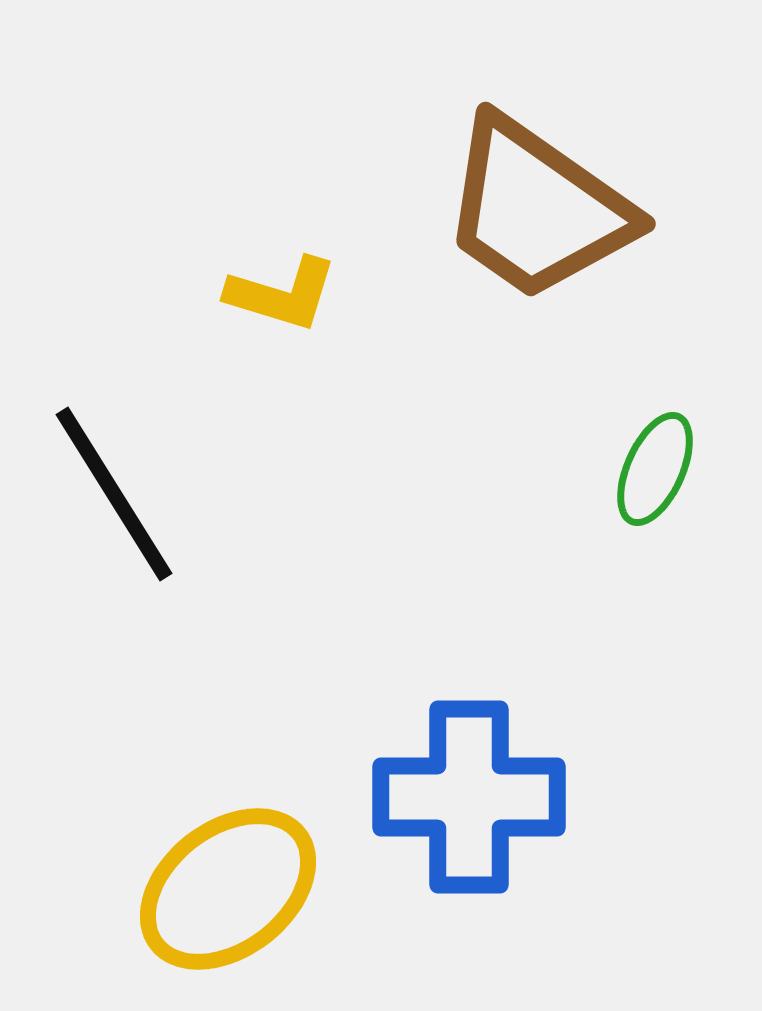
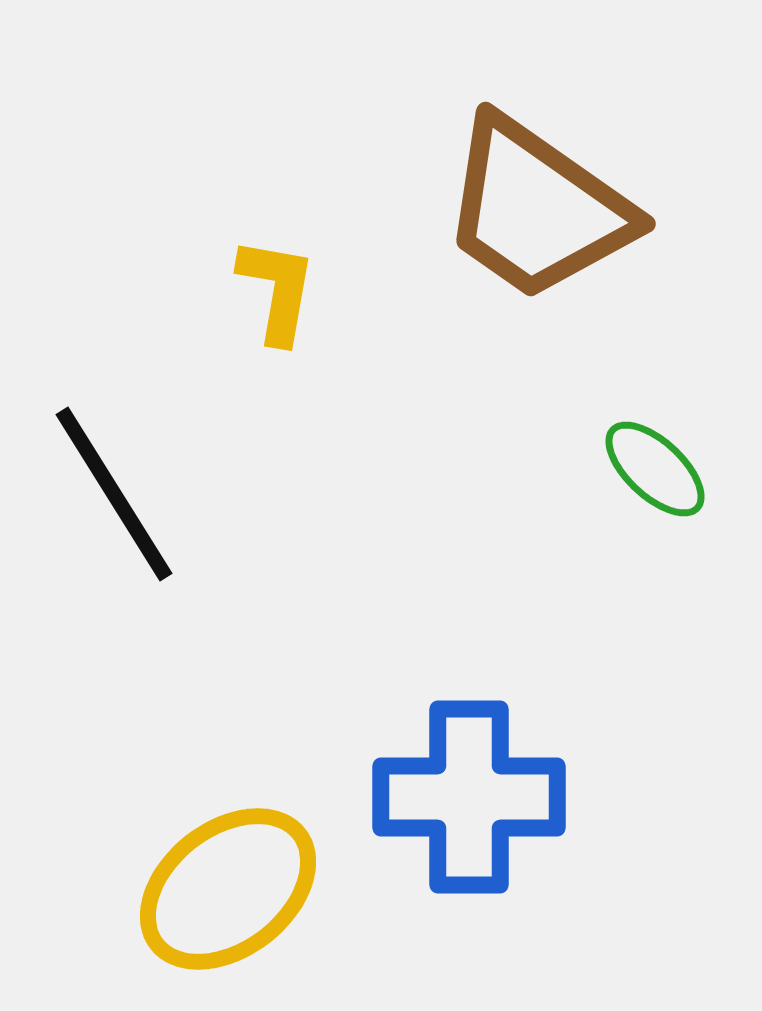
yellow L-shape: moved 5 px left, 4 px up; rotated 97 degrees counterclockwise
green ellipse: rotated 71 degrees counterclockwise
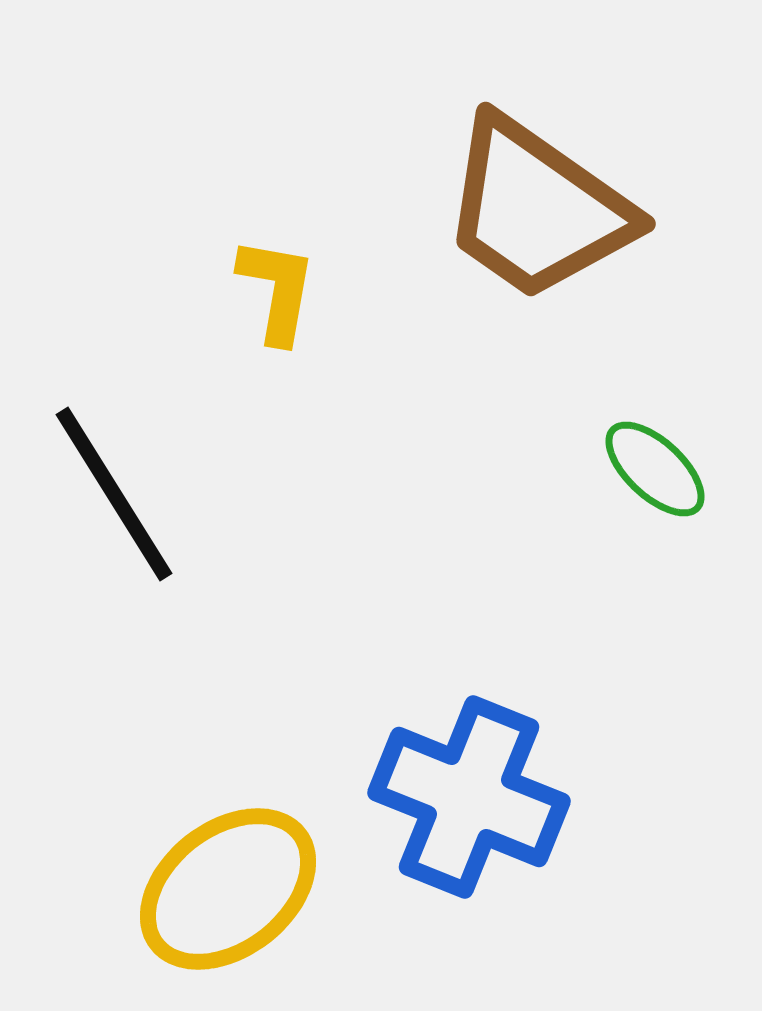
blue cross: rotated 22 degrees clockwise
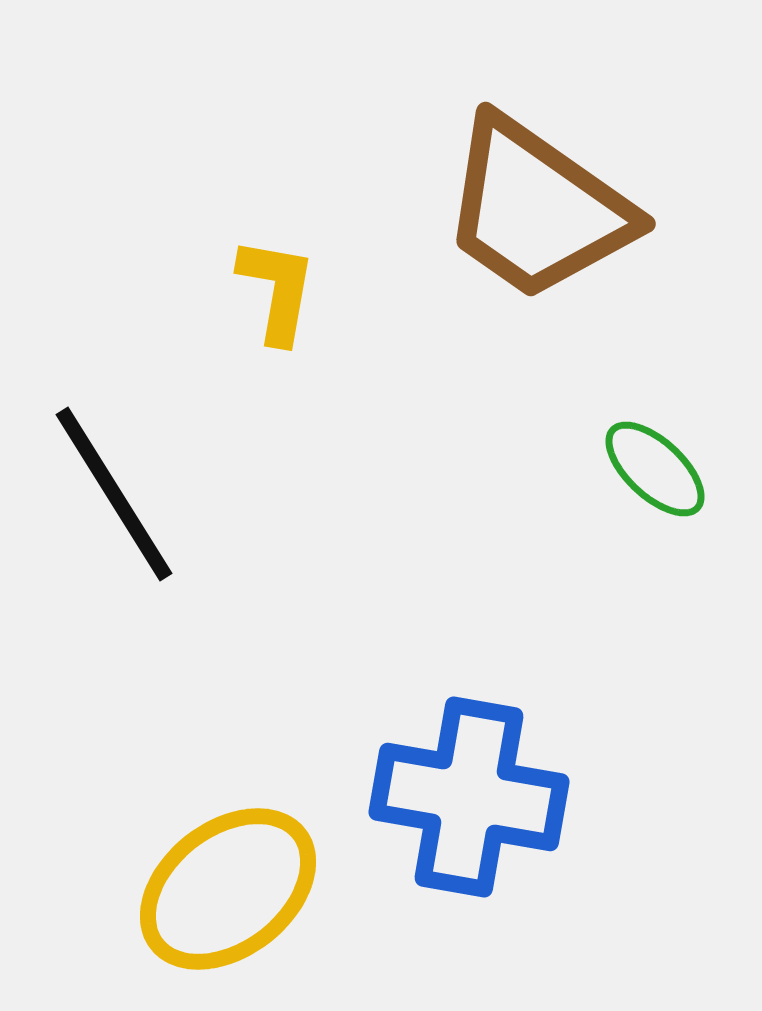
blue cross: rotated 12 degrees counterclockwise
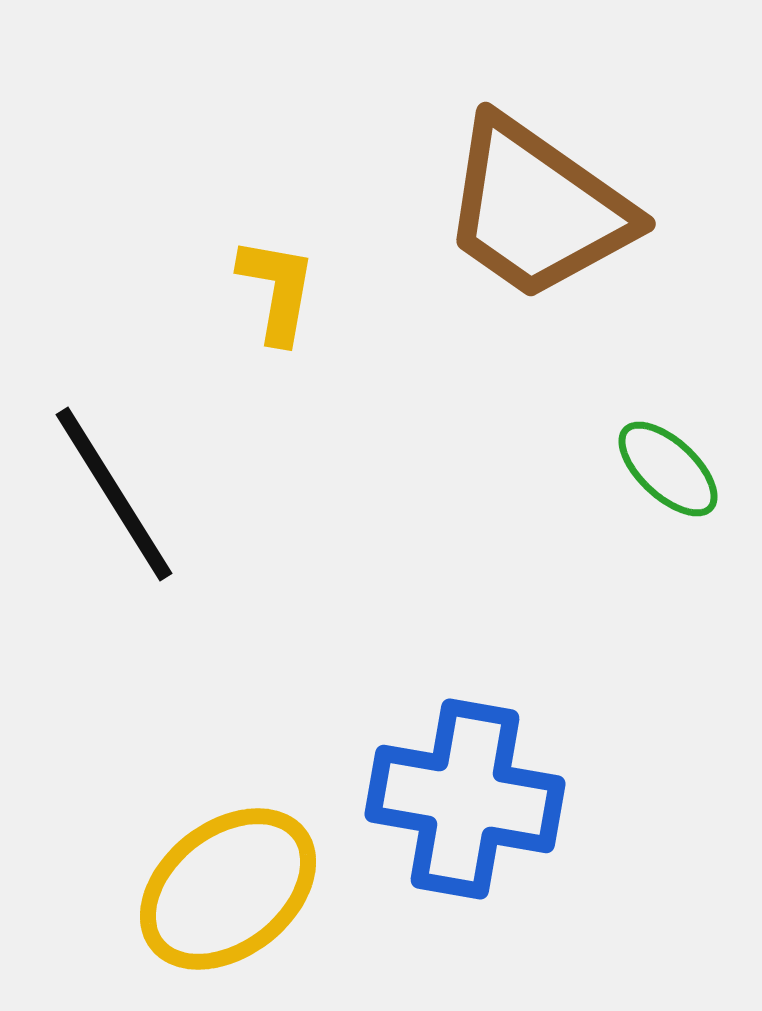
green ellipse: moved 13 px right
blue cross: moved 4 px left, 2 px down
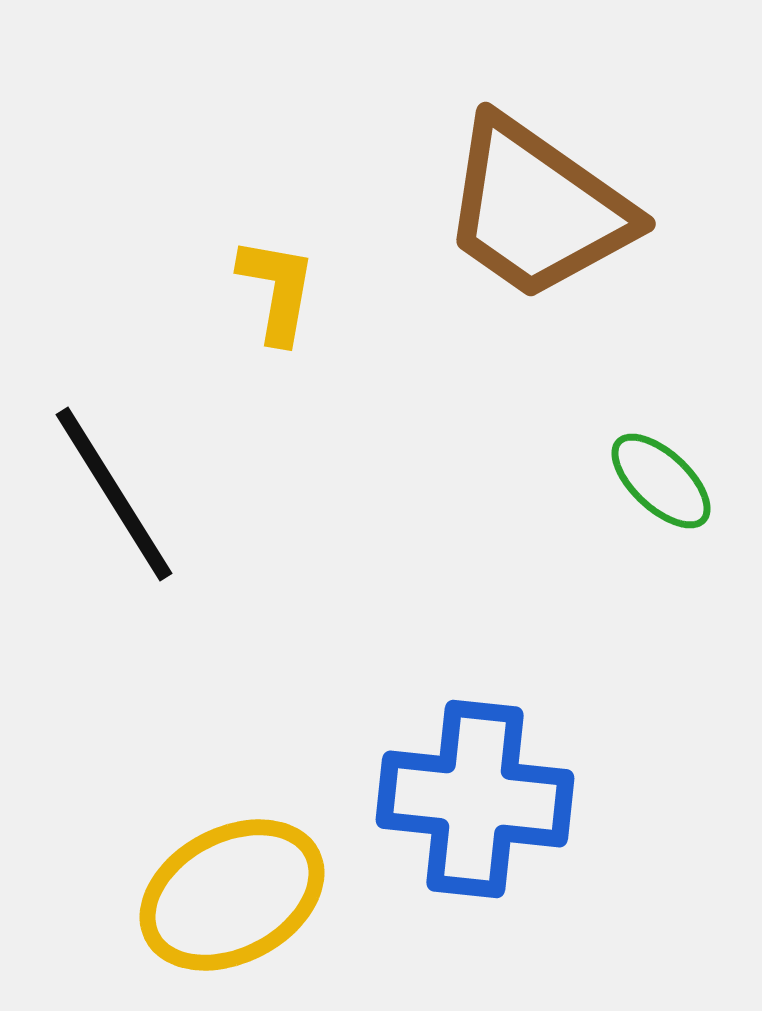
green ellipse: moved 7 px left, 12 px down
blue cross: moved 10 px right; rotated 4 degrees counterclockwise
yellow ellipse: moved 4 px right, 6 px down; rotated 10 degrees clockwise
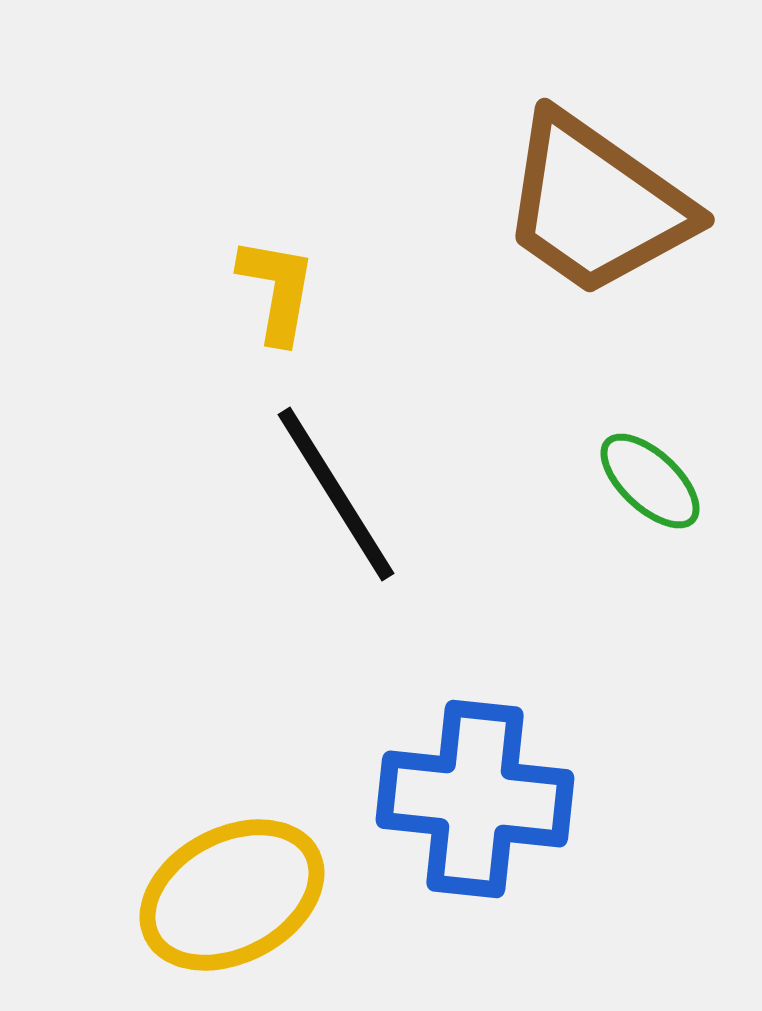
brown trapezoid: moved 59 px right, 4 px up
green ellipse: moved 11 px left
black line: moved 222 px right
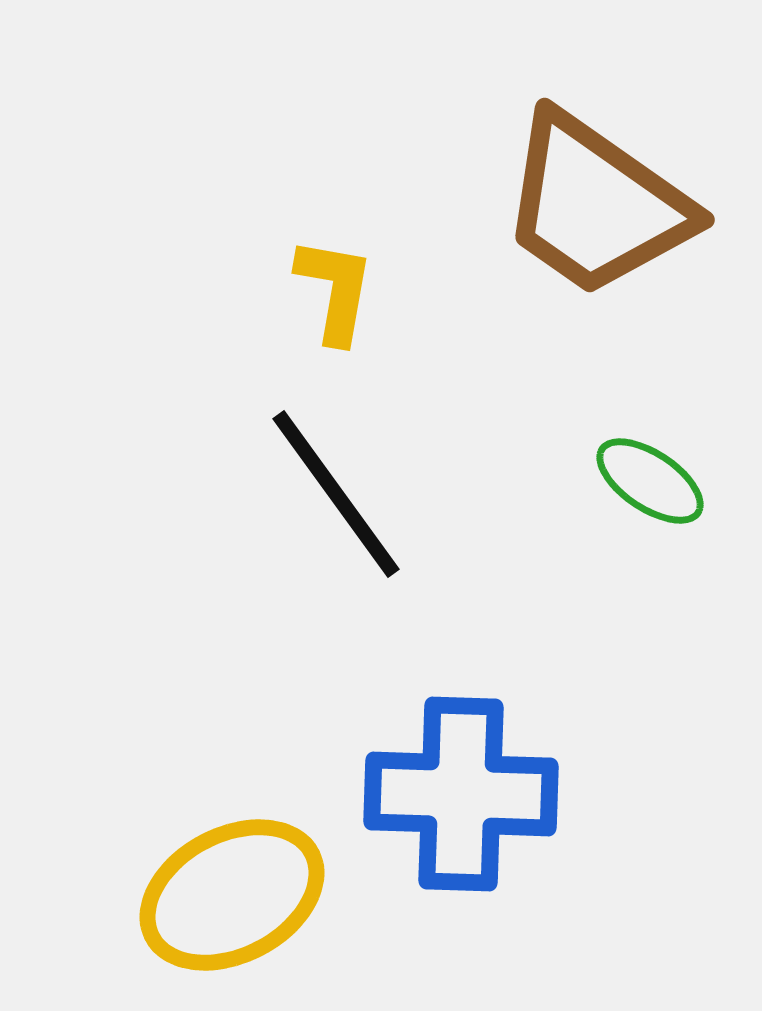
yellow L-shape: moved 58 px right
green ellipse: rotated 9 degrees counterclockwise
black line: rotated 4 degrees counterclockwise
blue cross: moved 14 px left, 5 px up; rotated 4 degrees counterclockwise
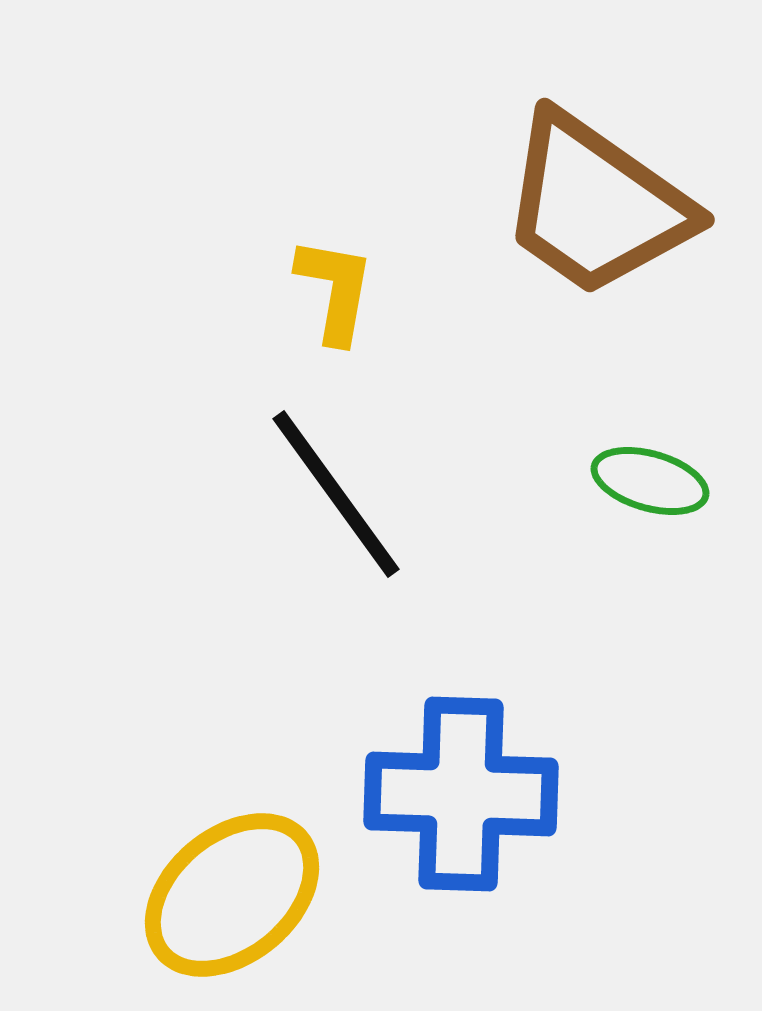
green ellipse: rotated 18 degrees counterclockwise
yellow ellipse: rotated 12 degrees counterclockwise
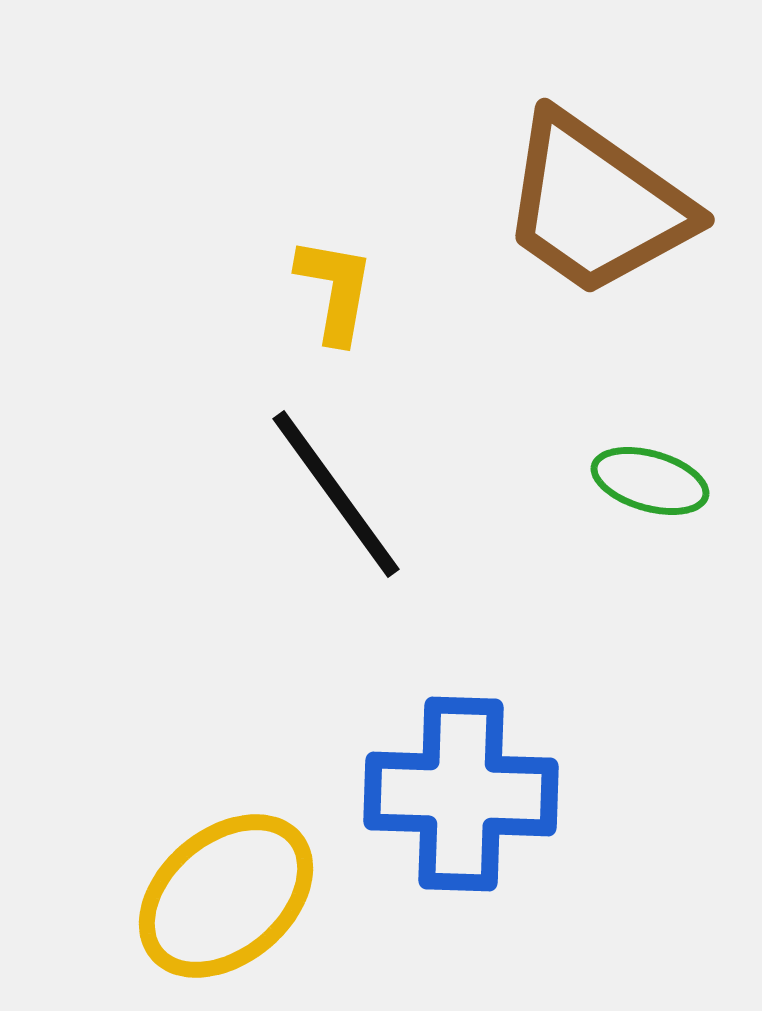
yellow ellipse: moved 6 px left, 1 px down
